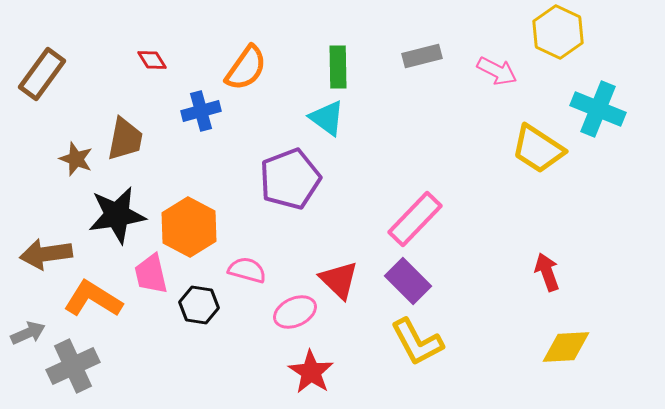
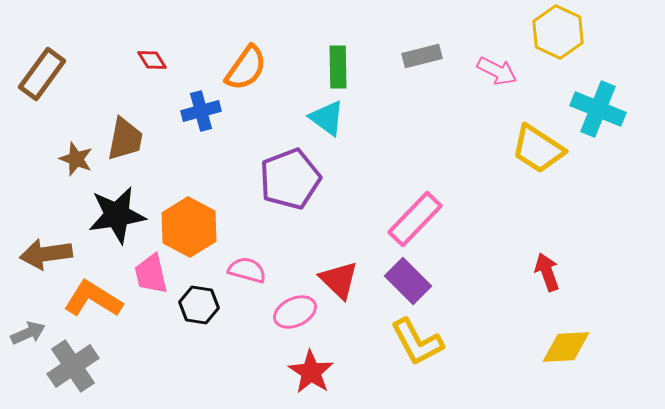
gray cross: rotated 9 degrees counterclockwise
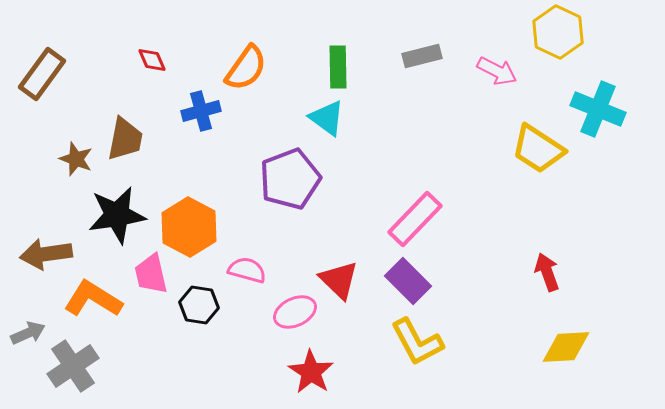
red diamond: rotated 8 degrees clockwise
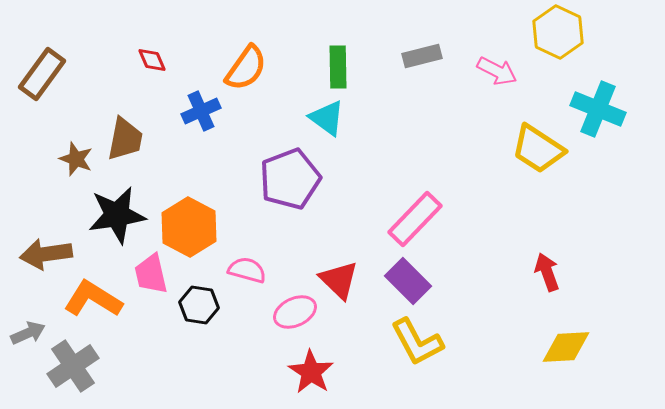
blue cross: rotated 9 degrees counterclockwise
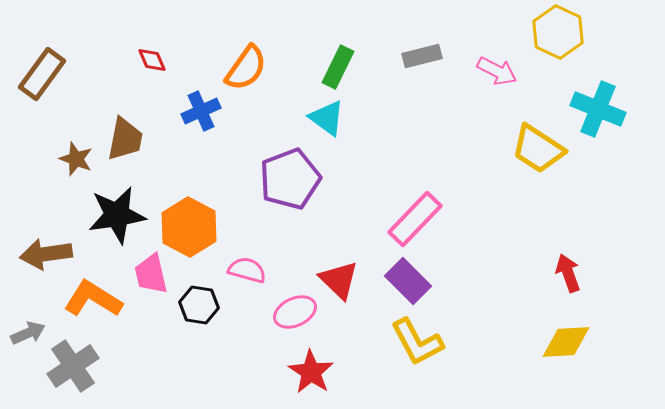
green rectangle: rotated 27 degrees clockwise
red arrow: moved 21 px right, 1 px down
yellow diamond: moved 5 px up
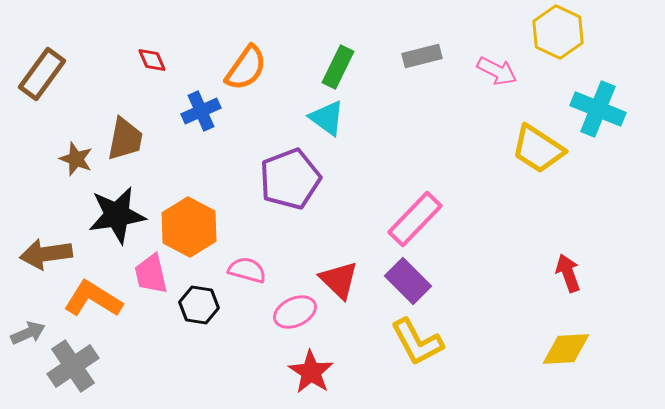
yellow diamond: moved 7 px down
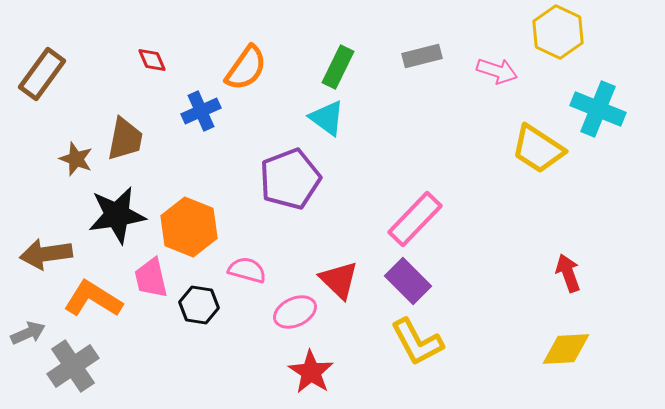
pink arrow: rotated 9 degrees counterclockwise
orange hexagon: rotated 6 degrees counterclockwise
pink trapezoid: moved 4 px down
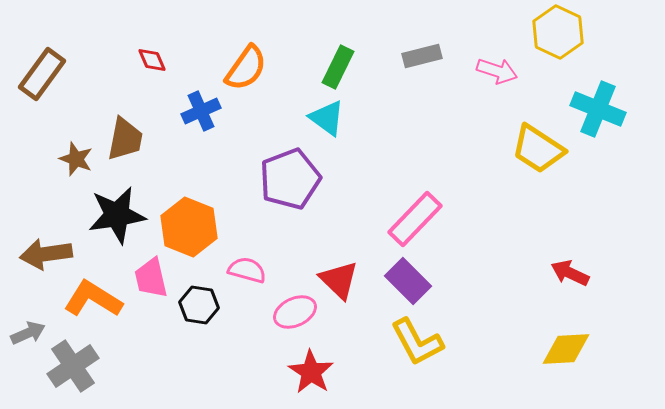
red arrow: moved 2 px right; rotated 45 degrees counterclockwise
